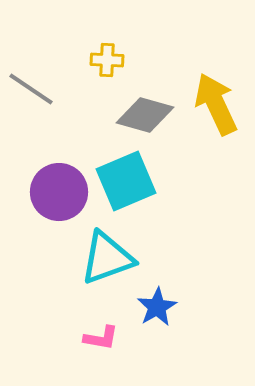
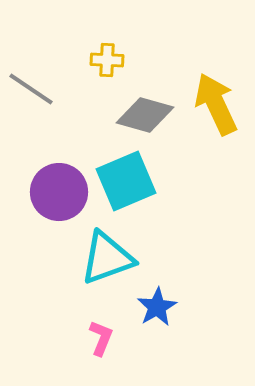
pink L-shape: rotated 78 degrees counterclockwise
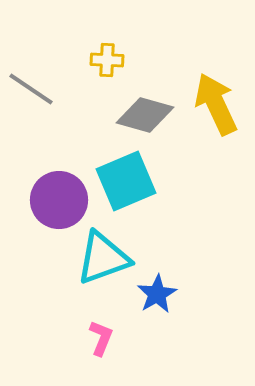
purple circle: moved 8 px down
cyan triangle: moved 4 px left
blue star: moved 13 px up
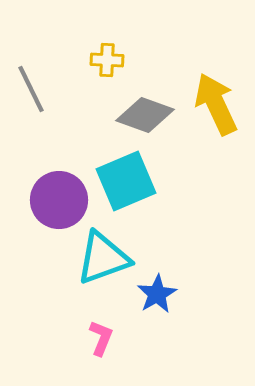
gray line: rotated 30 degrees clockwise
gray diamond: rotated 4 degrees clockwise
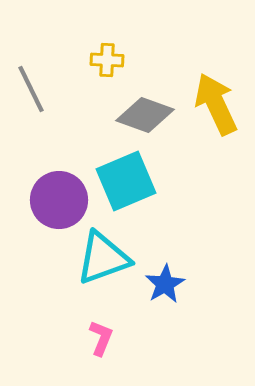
blue star: moved 8 px right, 10 px up
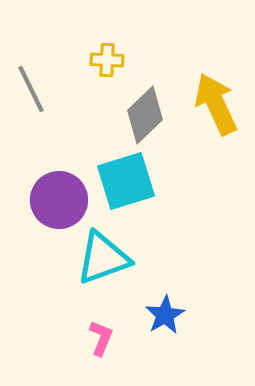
gray diamond: rotated 64 degrees counterclockwise
cyan square: rotated 6 degrees clockwise
blue star: moved 31 px down
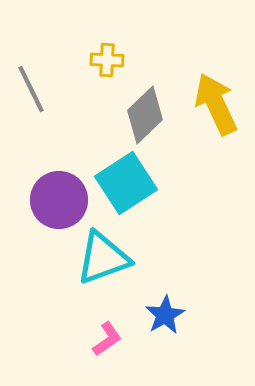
cyan square: moved 2 px down; rotated 16 degrees counterclockwise
pink L-shape: moved 6 px right, 1 px down; rotated 33 degrees clockwise
